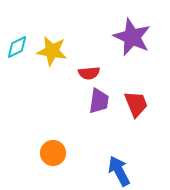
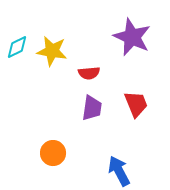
purple trapezoid: moved 7 px left, 7 px down
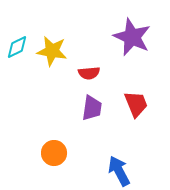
orange circle: moved 1 px right
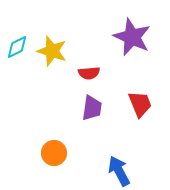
yellow star: rotated 8 degrees clockwise
red trapezoid: moved 4 px right
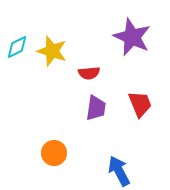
purple trapezoid: moved 4 px right
